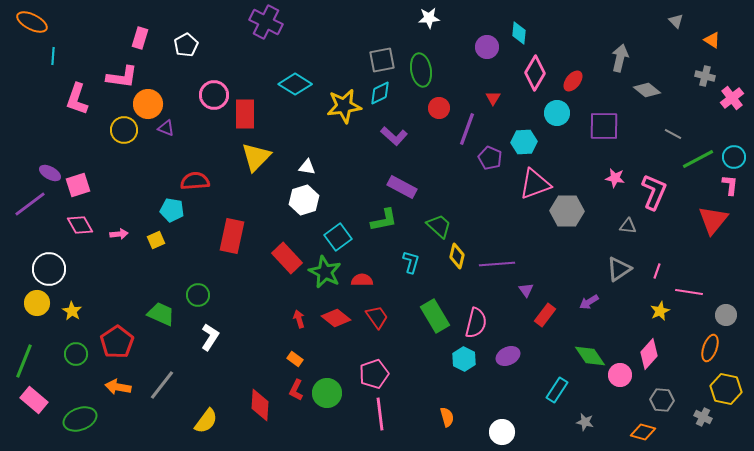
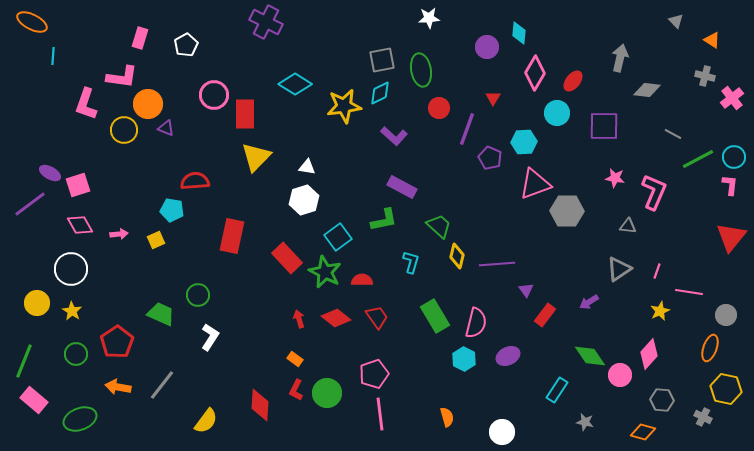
gray diamond at (647, 90): rotated 32 degrees counterclockwise
pink L-shape at (77, 99): moved 9 px right, 5 px down
red triangle at (713, 220): moved 18 px right, 17 px down
white circle at (49, 269): moved 22 px right
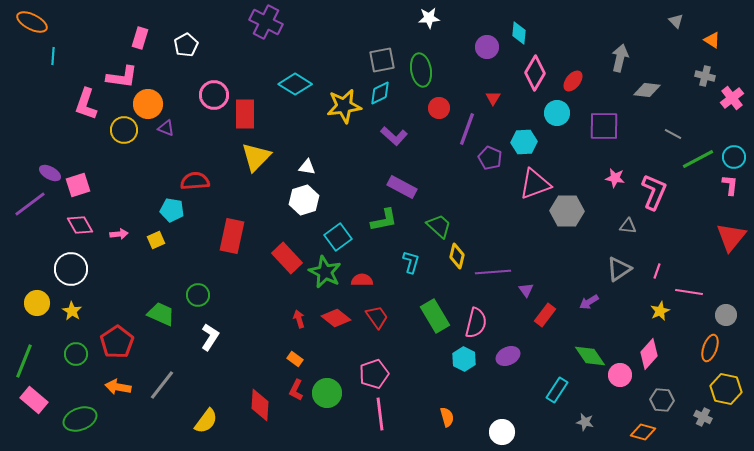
purple line at (497, 264): moved 4 px left, 8 px down
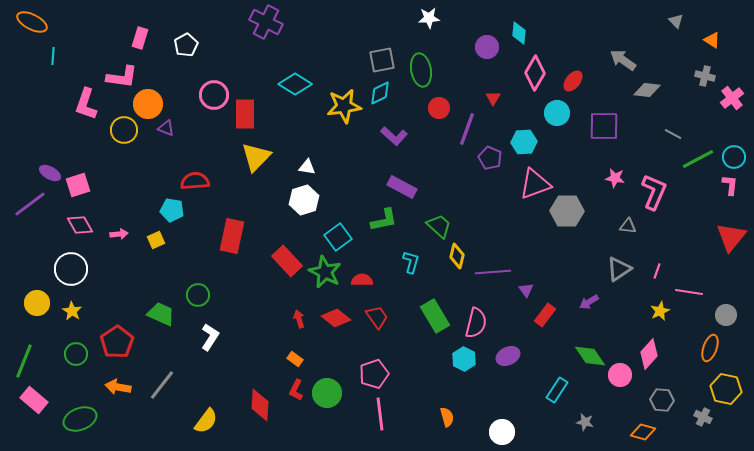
gray arrow at (620, 58): moved 3 px right, 2 px down; rotated 68 degrees counterclockwise
red rectangle at (287, 258): moved 3 px down
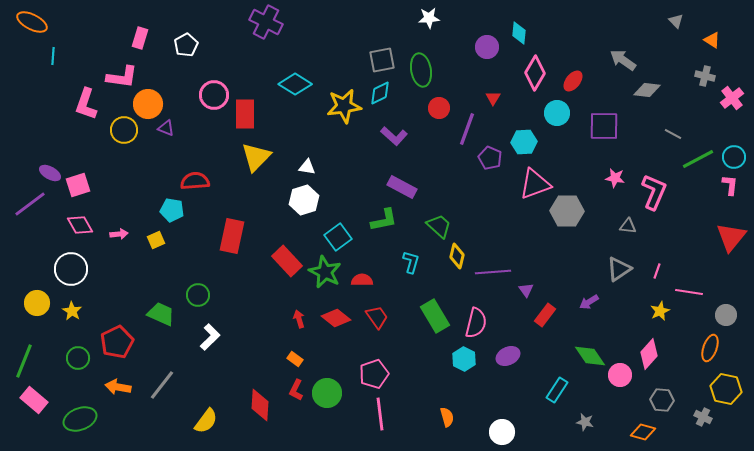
white L-shape at (210, 337): rotated 12 degrees clockwise
red pentagon at (117, 342): rotated 8 degrees clockwise
green circle at (76, 354): moved 2 px right, 4 px down
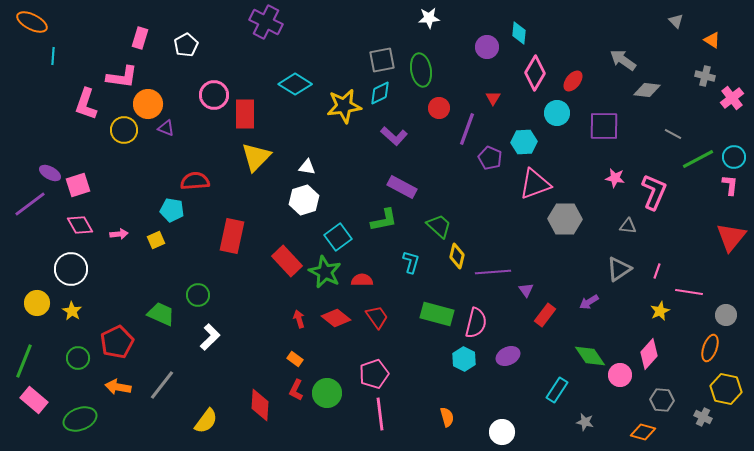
gray hexagon at (567, 211): moved 2 px left, 8 px down
green rectangle at (435, 316): moved 2 px right, 2 px up; rotated 44 degrees counterclockwise
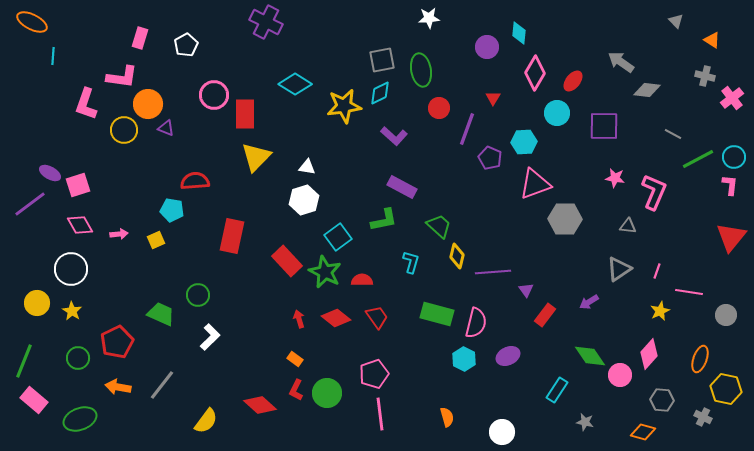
gray arrow at (623, 60): moved 2 px left, 2 px down
orange ellipse at (710, 348): moved 10 px left, 11 px down
red diamond at (260, 405): rotated 52 degrees counterclockwise
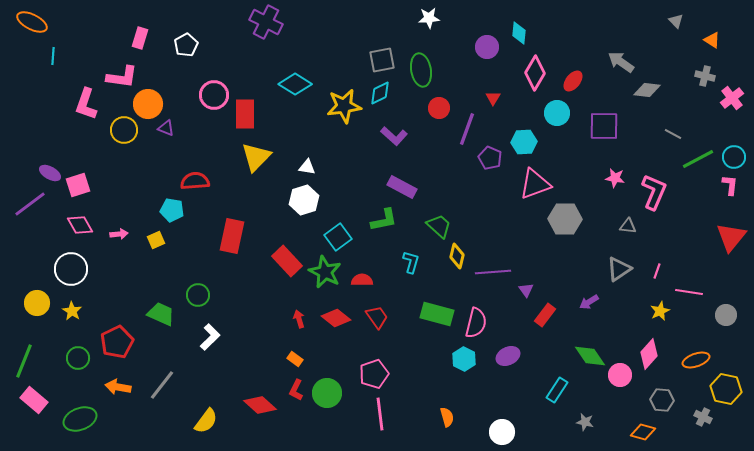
orange ellipse at (700, 359): moved 4 px left, 1 px down; rotated 52 degrees clockwise
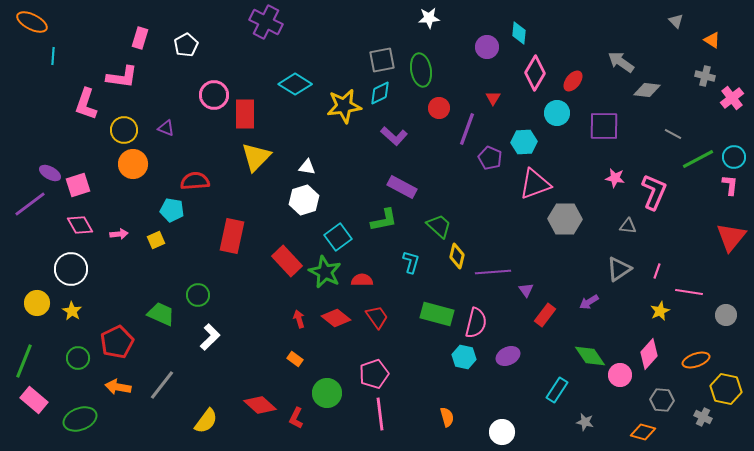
orange circle at (148, 104): moved 15 px left, 60 px down
cyan hexagon at (464, 359): moved 2 px up; rotated 15 degrees counterclockwise
red L-shape at (296, 390): moved 28 px down
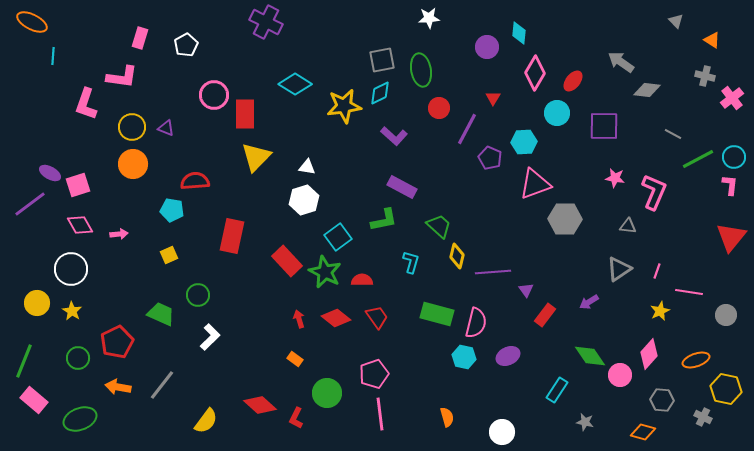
purple line at (467, 129): rotated 8 degrees clockwise
yellow circle at (124, 130): moved 8 px right, 3 px up
yellow square at (156, 240): moved 13 px right, 15 px down
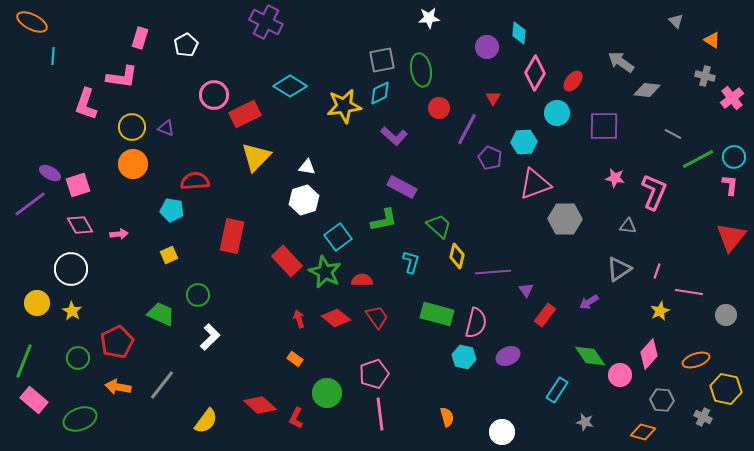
cyan diamond at (295, 84): moved 5 px left, 2 px down
red rectangle at (245, 114): rotated 64 degrees clockwise
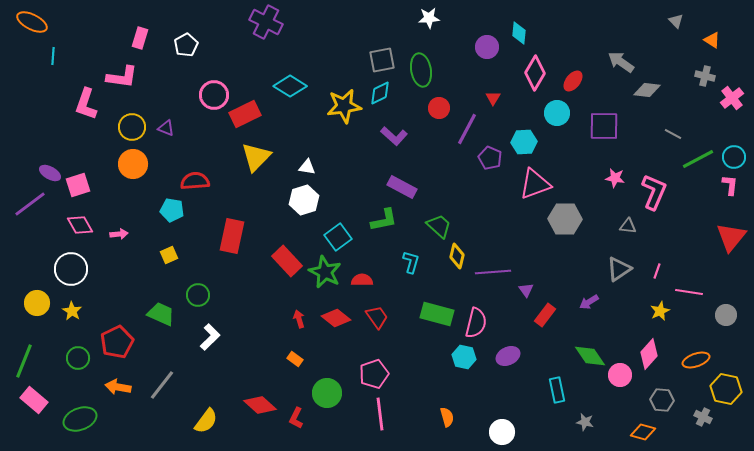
cyan rectangle at (557, 390): rotated 45 degrees counterclockwise
